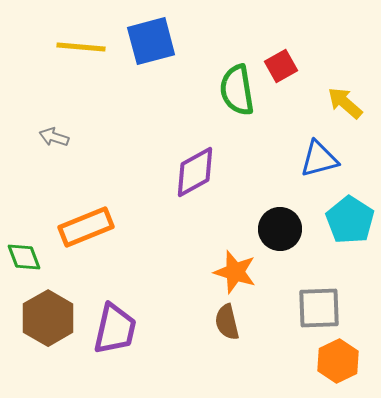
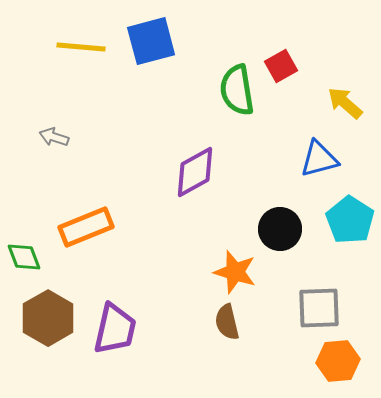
orange hexagon: rotated 21 degrees clockwise
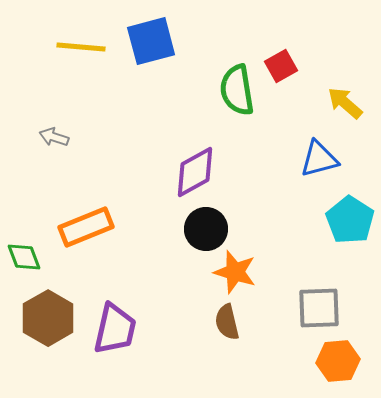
black circle: moved 74 px left
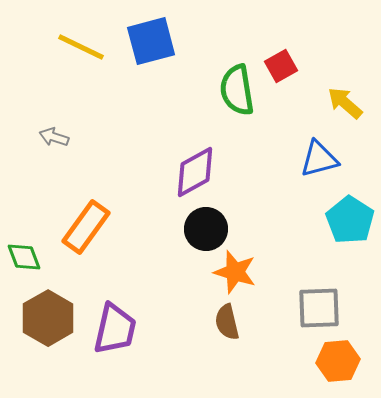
yellow line: rotated 21 degrees clockwise
orange rectangle: rotated 32 degrees counterclockwise
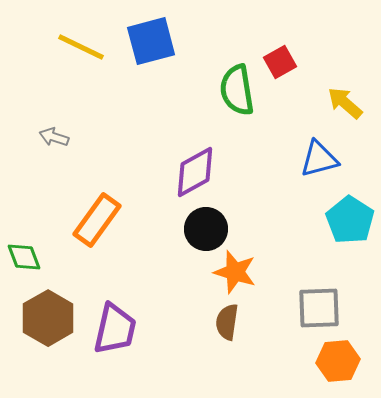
red square: moved 1 px left, 4 px up
orange rectangle: moved 11 px right, 7 px up
brown semicircle: rotated 21 degrees clockwise
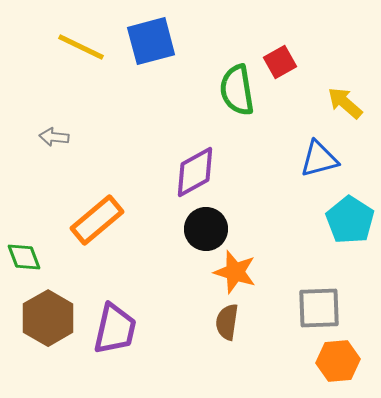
gray arrow: rotated 12 degrees counterclockwise
orange rectangle: rotated 14 degrees clockwise
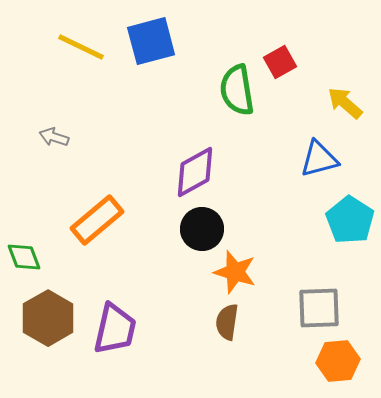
gray arrow: rotated 12 degrees clockwise
black circle: moved 4 px left
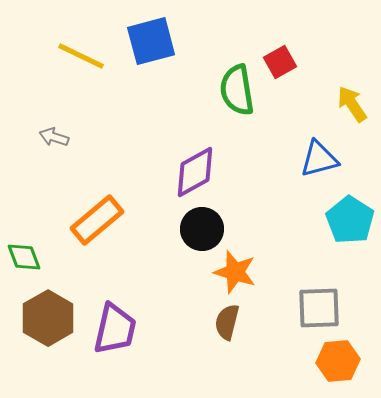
yellow line: moved 9 px down
yellow arrow: moved 7 px right, 1 px down; rotated 15 degrees clockwise
brown semicircle: rotated 6 degrees clockwise
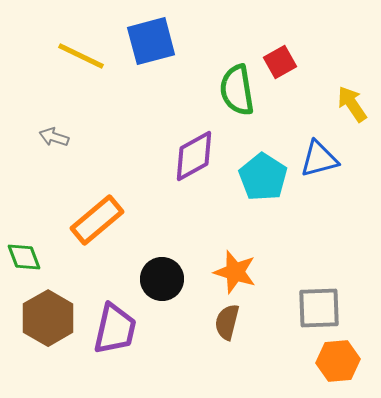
purple diamond: moved 1 px left, 16 px up
cyan pentagon: moved 87 px left, 43 px up
black circle: moved 40 px left, 50 px down
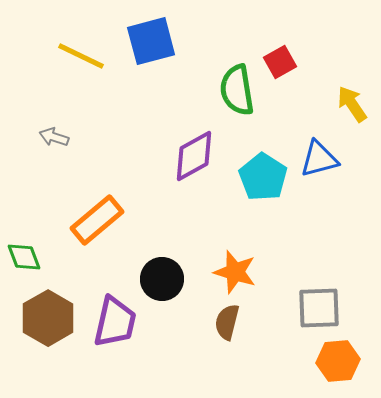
purple trapezoid: moved 7 px up
